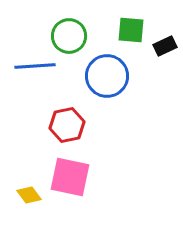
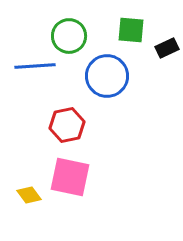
black rectangle: moved 2 px right, 2 px down
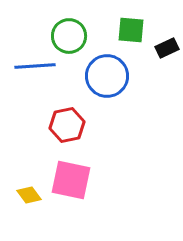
pink square: moved 1 px right, 3 px down
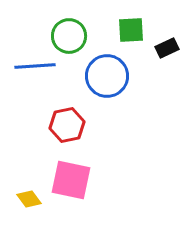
green square: rotated 8 degrees counterclockwise
yellow diamond: moved 4 px down
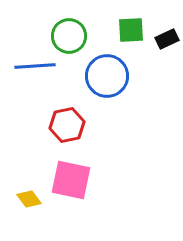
black rectangle: moved 9 px up
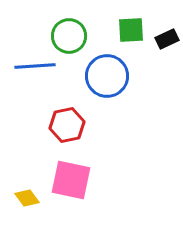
yellow diamond: moved 2 px left, 1 px up
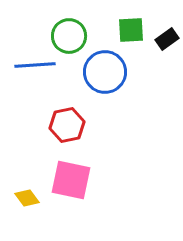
black rectangle: rotated 10 degrees counterclockwise
blue line: moved 1 px up
blue circle: moved 2 px left, 4 px up
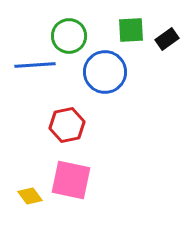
yellow diamond: moved 3 px right, 2 px up
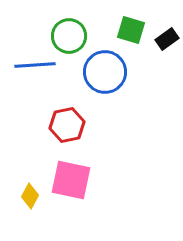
green square: rotated 20 degrees clockwise
yellow diamond: rotated 65 degrees clockwise
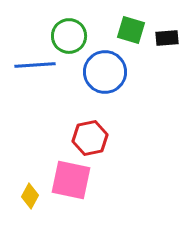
black rectangle: moved 1 px up; rotated 30 degrees clockwise
red hexagon: moved 23 px right, 13 px down
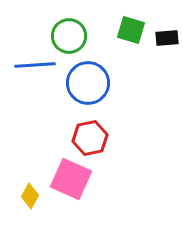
blue circle: moved 17 px left, 11 px down
pink square: moved 1 px up; rotated 12 degrees clockwise
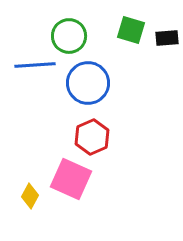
red hexagon: moved 2 px right, 1 px up; rotated 12 degrees counterclockwise
